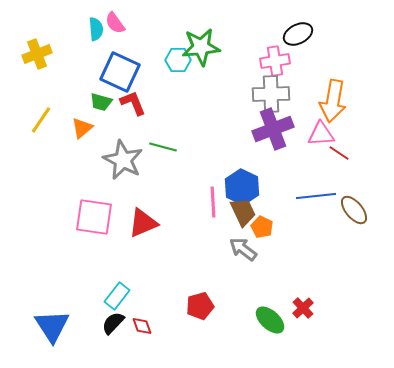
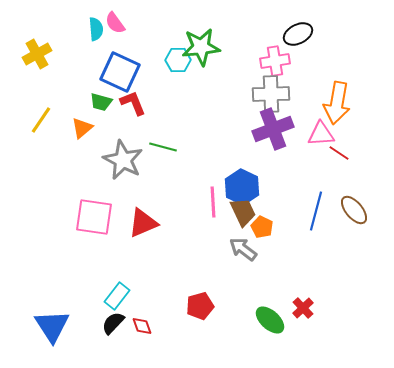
yellow cross: rotated 8 degrees counterclockwise
orange arrow: moved 4 px right, 2 px down
blue line: moved 15 px down; rotated 69 degrees counterclockwise
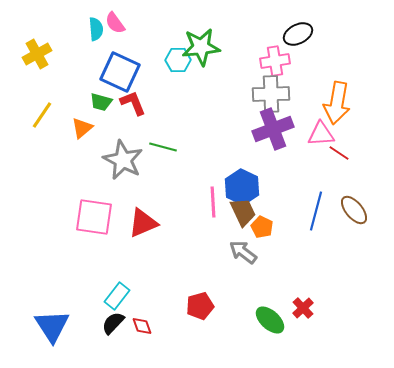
yellow line: moved 1 px right, 5 px up
gray arrow: moved 3 px down
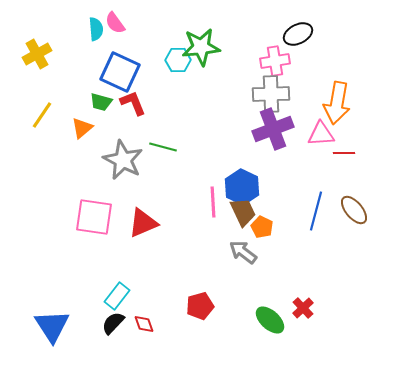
red line: moved 5 px right; rotated 35 degrees counterclockwise
red diamond: moved 2 px right, 2 px up
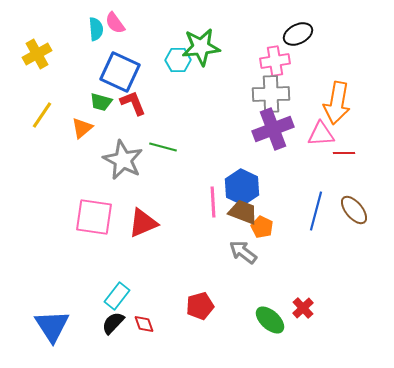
brown trapezoid: rotated 44 degrees counterclockwise
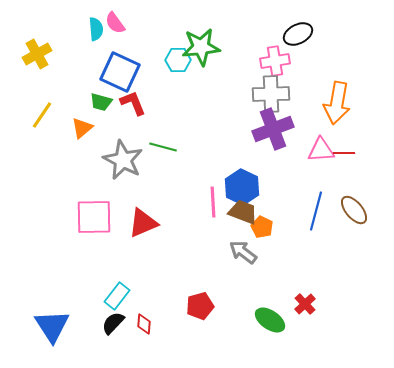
pink triangle: moved 16 px down
pink square: rotated 9 degrees counterclockwise
red cross: moved 2 px right, 4 px up
green ellipse: rotated 8 degrees counterclockwise
red diamond: rotated 25 degrees clockwise
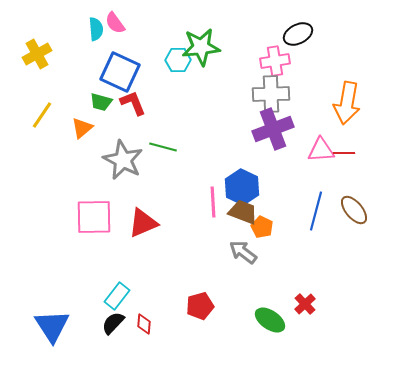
orange arrow: moved 10 px right
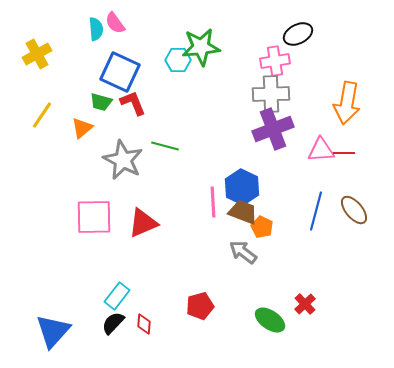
green line: moved 2 px right, 1 px up
blue triangle: moved 1 px right, 5 px down; rotated 15 degrees clockwise
